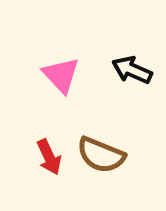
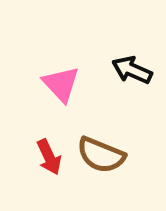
pink triangle: moved 9 px down
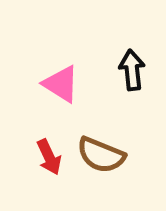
black arrow: rotated 60 degrees clockwise
pink triangle: rotated 15 degrees counterclockwise
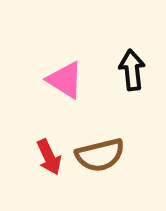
pink triangle: moved 4 px right, 4 px up
brown semicircle: moved 1 px left; rotated 36 degrees counterclockwise
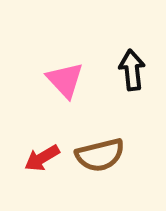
pink triangle: rotated 15 degrees clockwise
red arrow: moved 7 px left, 1 px down; rotated 84 degrees clockwise
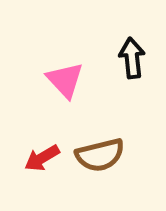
black arrow: moved 12 px up
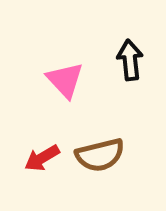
black arrow: moved 2 px left, 2 px down
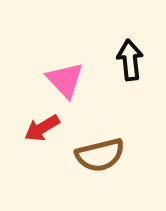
red arrow: moved 30 px up
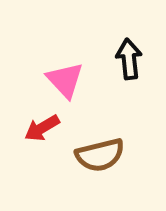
black arrow: moved 1 px left, 1 px up
